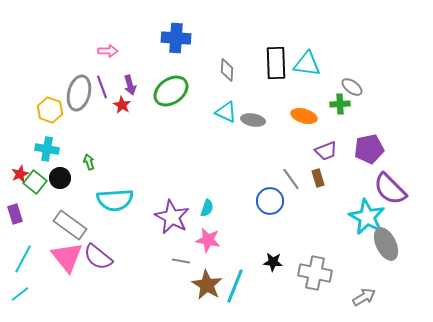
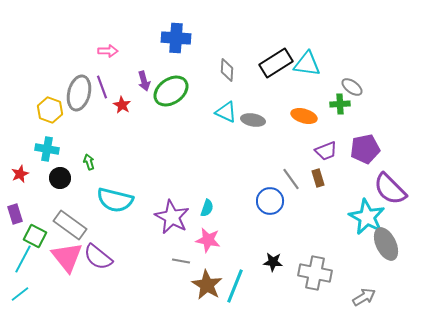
black rectangle at (276, 63): rotated 60 degrees clockwise
purple arrow at (130, 85): moved 14 px right, 4 px up
purple pentagon at (369, 149): moved 4 px left
green square at (35, 182): moved 54 px down; rotated 10 degrees counterclockwise
cyan semicircle at (115, 200): rotated 18 degrees clockwise
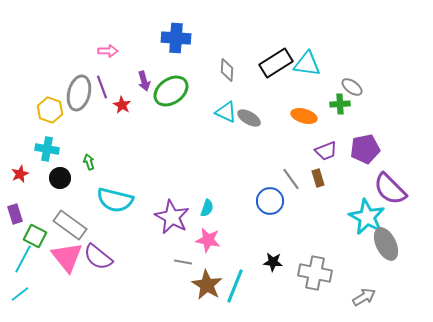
gray ellipse at (253, 120): moved 4 px left, 2 px up; rotated 20 degrees clockwise
gray line at (181, 261): moved 2 px right, 1 px down
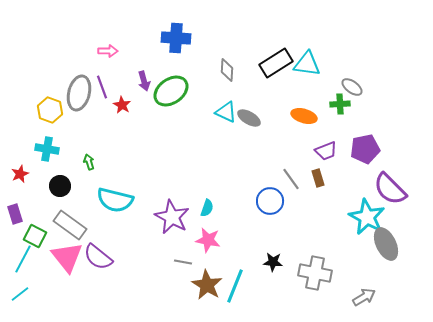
black circle at (60, 178): moved 8 px down
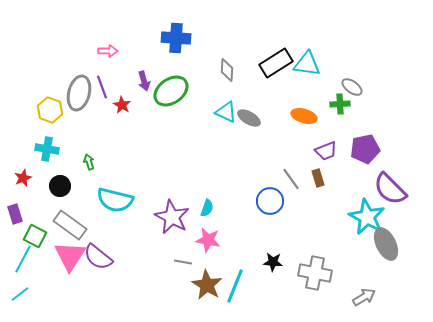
red star at (20, 174): moved 3 px right, 4 px down
pink triangle at (67, 257): moved 3 px right, 1 px up; rotated 12 degrees clockwise
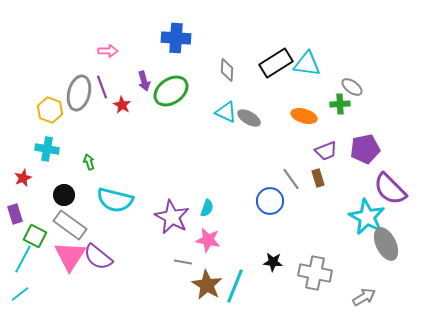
black circle at (60, 186): moved 4 px right, 9 px down
